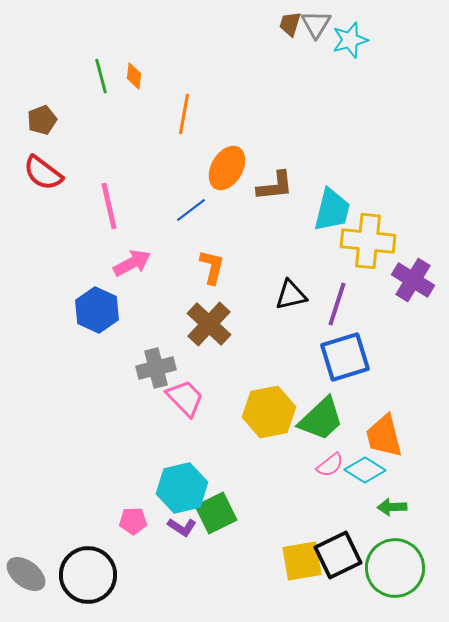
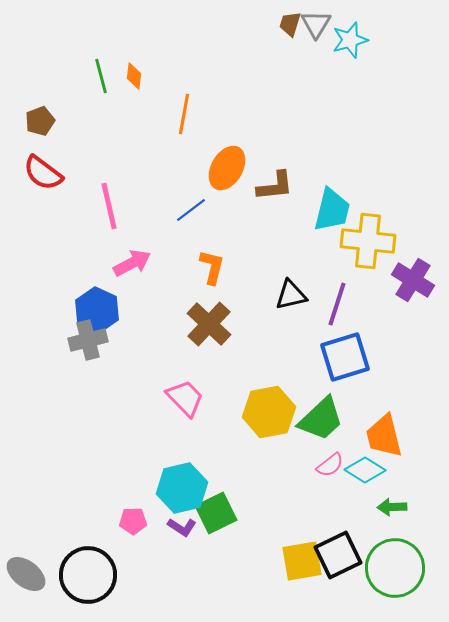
brown pentagon: moved 2 px left, 1 px down
gray cross: moved 68 px left, 28 px up
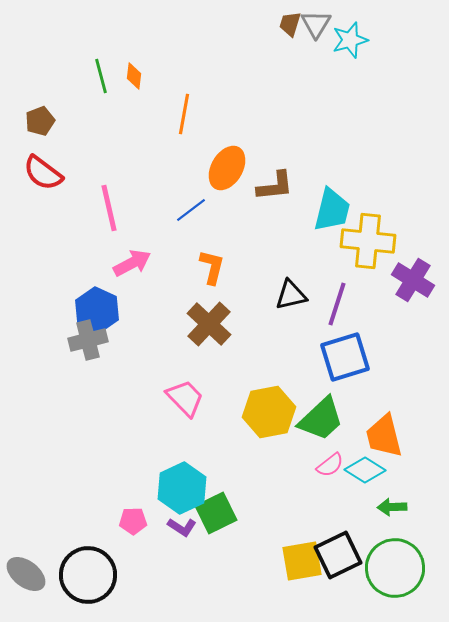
pink line: moved 2 px down
cyan hexagon: rotated 12 degrees counterclockwise
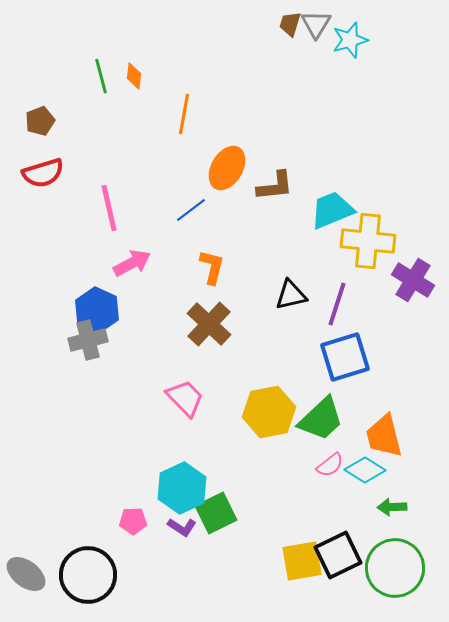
red semicircle: rotated 54 degrees counterclockwise
cyan trapezoid: rotated 126 degrees counterclockwise
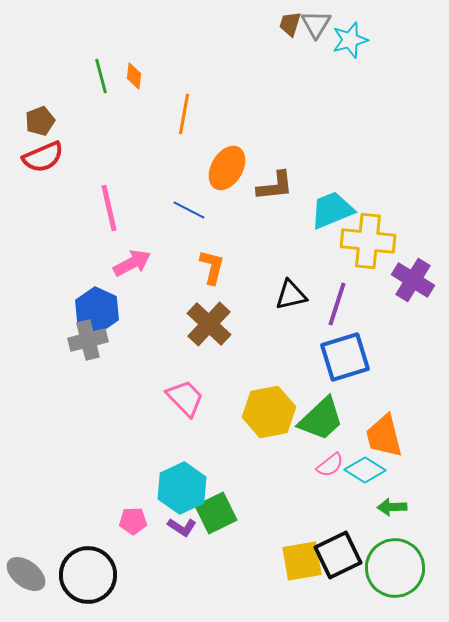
red semicircle: moved 16 px up; rotated 6 degrees counterclockwise
blue line: moved 2 px left; rotated 64 degrees clockwise
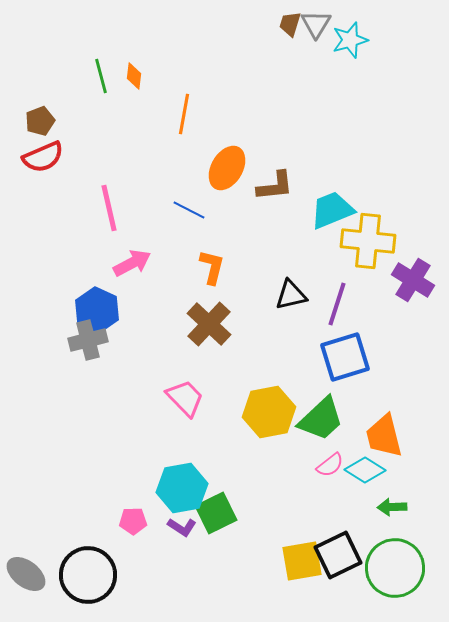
cyan hexagon: rotated 15 degrees clockwise
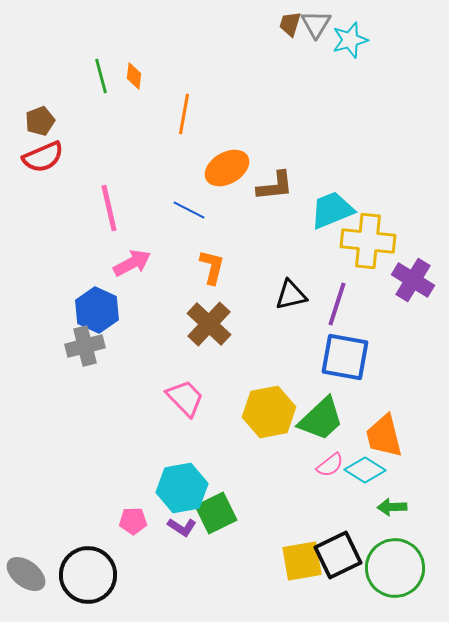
orange ellipse: rotated 30 degrees clockwise
gray cross: moved 3 px left, 6 px down
blue square: rotated 27 degrees clockwise
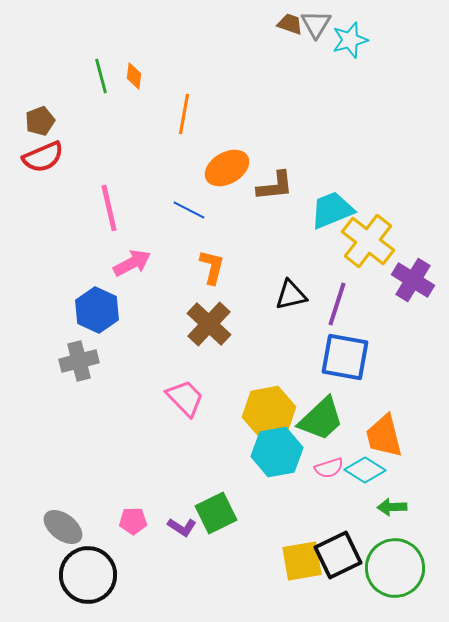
brown trapezoid: rotated 92 degrees clockwise
yellow cross: rotated 32 degrees clockwise
gray cross: moved 6 px left, 15 px down
pink semicircle: moved 1 px left, 3 px down; rotated 20 degrees clockwise
cyan hexagon: moved 95 px right, 36 px up
gray ellipse: moved 37 px right, 47 px up
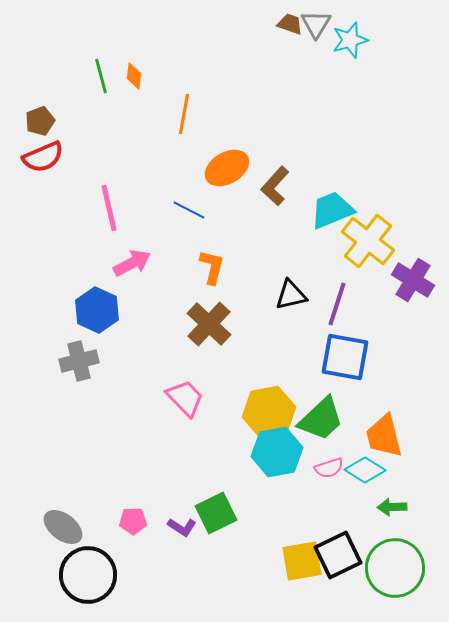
brown L-shape: rotated 138 degrees clockwise
